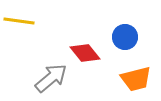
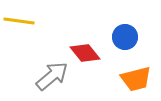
gray arrow: moved 1 px right, 2 px up
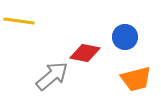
red diamond: rotated 40 degrees counterclockwise
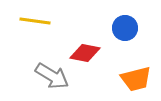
yellow line: moved 16 px right
blue circle: moved 9 px up
gray arrow: rotated 72 degrees clockwise
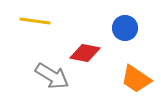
orange trapezoid: rotated 48 degrees clockwise
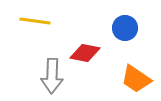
gray arrow: rotated 60 degrees clockwise
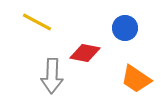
yellow line: moved 2 px right, 1 px down; rotated 20 degrees clockwise
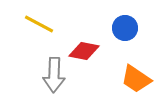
yellow line: moved 2 px right, 2 px down
red diamond: moved 1 px left, 2 px up
gray arrow: moved 2 px right, 1 px up
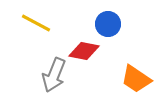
yellow line: moved 3 px left, 1 px up
blue circle: moved 17 px left, 4 px up
gray arrow: rotated 20 degrees clockwise
